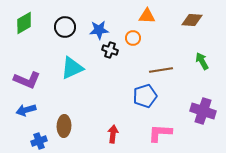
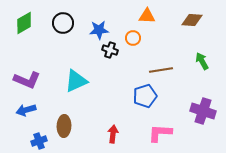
black circle: moved 2 px left, 4 px up
cyan triangle: moved 4 px right, 13 px down
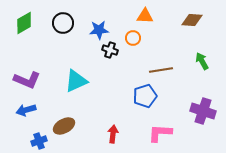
orange triangle: moved 2 px left
brown ellipse: rotated 60 degrees clockwise
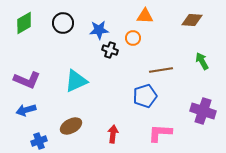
brown ellipse: moved 7 px right
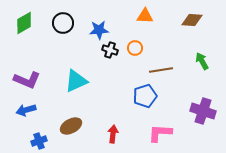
orange circle: moved 2 px right, 10 px down
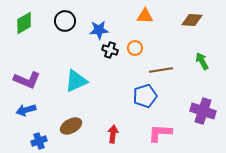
black circle: moved 2 px right, 2 px up
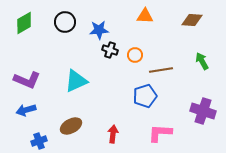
black circle: moved 1 px down
orange circle: moved 7 px down
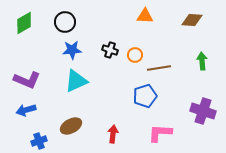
blue star: moved 27 px left, 20 px down
green arrow: rotated 24 degrees clockwise
brown line: moved 2 px left, 2 px up
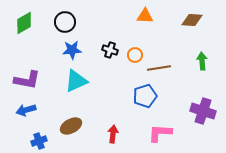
purple L-shape: rotated 12 degrees counterclockwise
